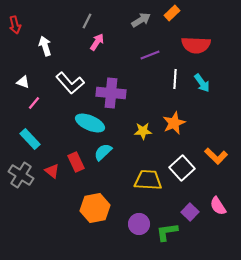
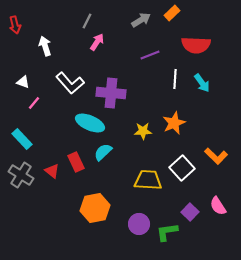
cyan rectangle: moved 8 px left
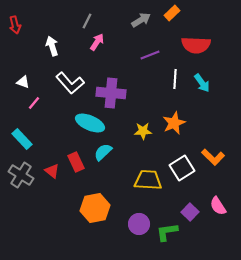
white arrow: moved 7 px right
orange L-shape: moved 3 px left, 1 px down
white square: rotated 10 degrees clockwise
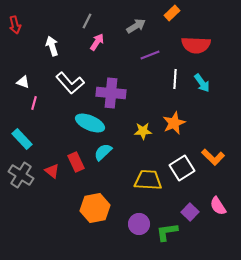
gray arrow: moved 5 px left, 6 px down
pink line: rotated 24 degrees counterclockwise
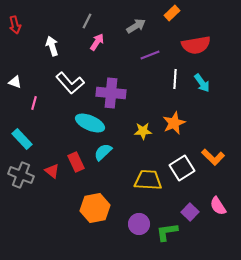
red semicircle: rotated 12 degrees counterclockwise
white triangle: moved 8 px left
gray cross: rotated 10 degrees counterclockwise
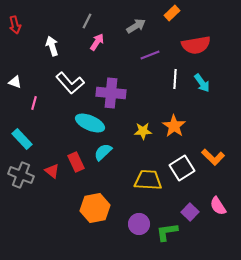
orange star: moved 3 px down; rotated 15 degrees counterclockwise
